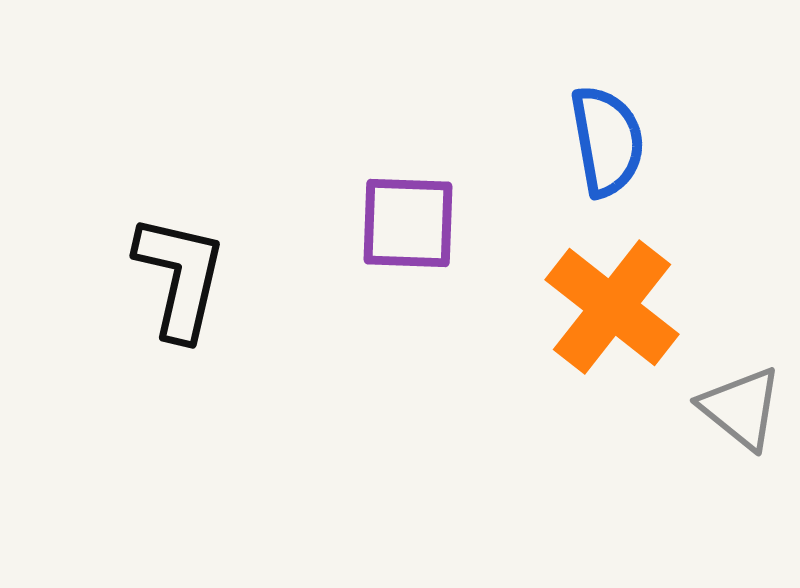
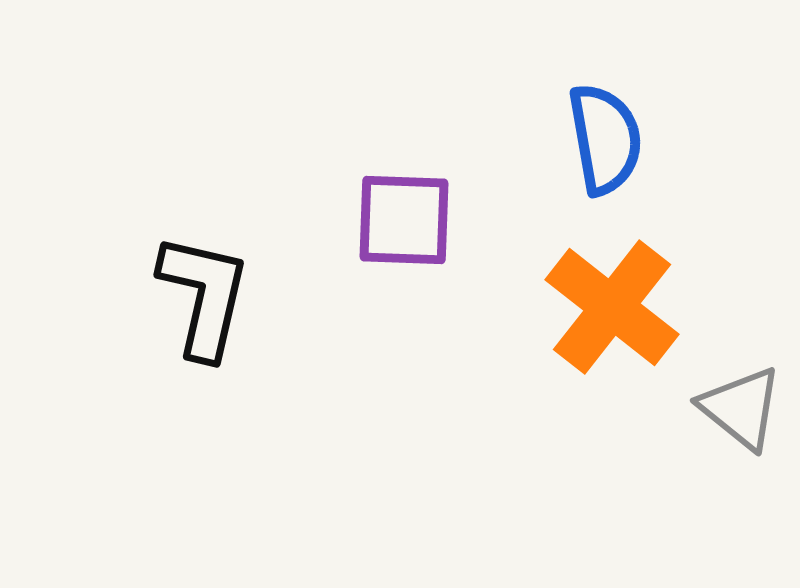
blue semicircle: moved 2 px left, 2 px up
purple square: moved 4 px left, 3 px up
black L-shape: moved 24 px right, 19 px down
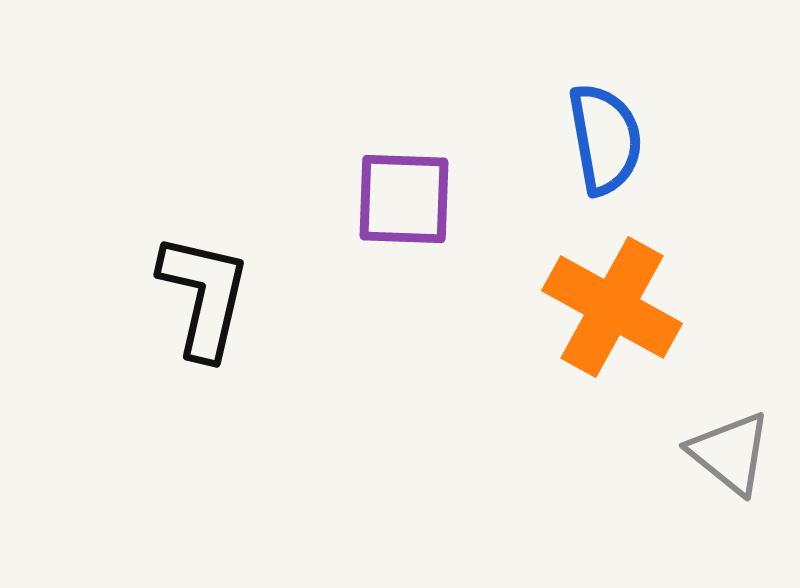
purple square: moved 21 px up
orange cross: rotated 9 degrees counterclockwise
gray triangle: moved 11 px left, 45 px down
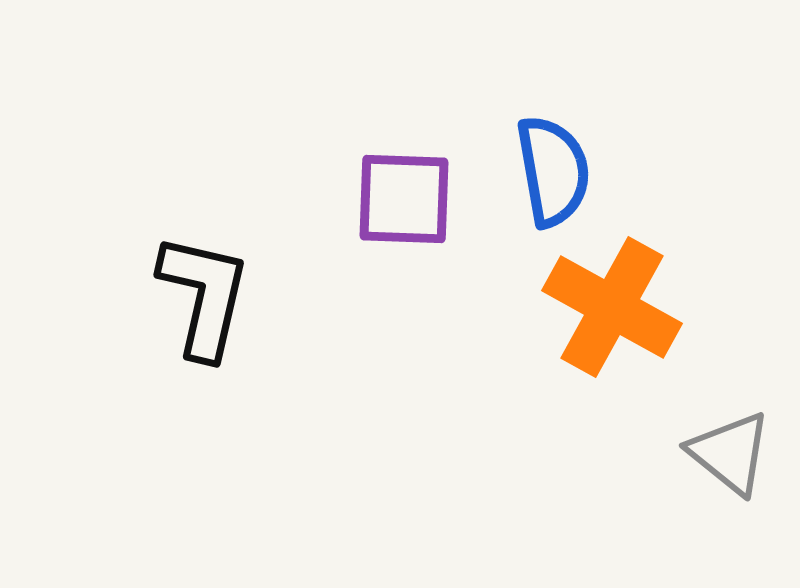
blue semicircle: moved 52 px left, 32 px down
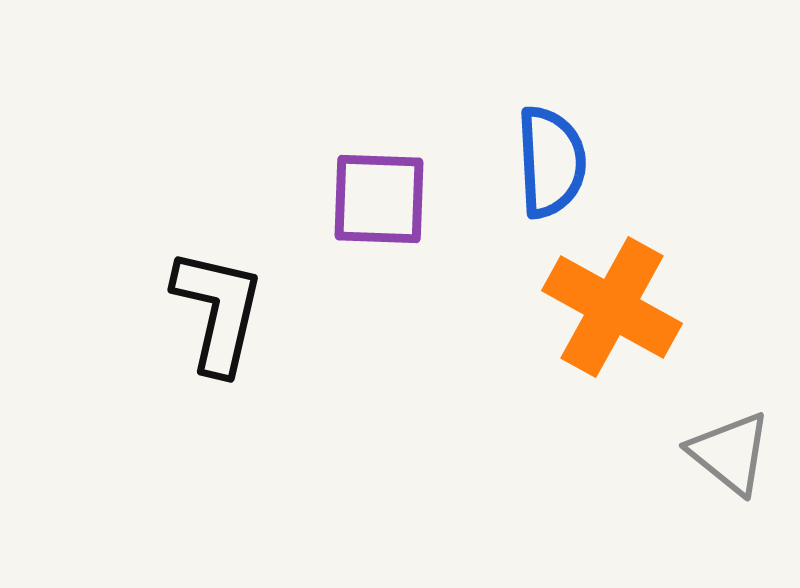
blue semicircle: moved 2 px left, 9 px up; rotated 7 degrees clockwise
purple square: moved 25 px left
black L-shape: moved 14 px right, 15 px down
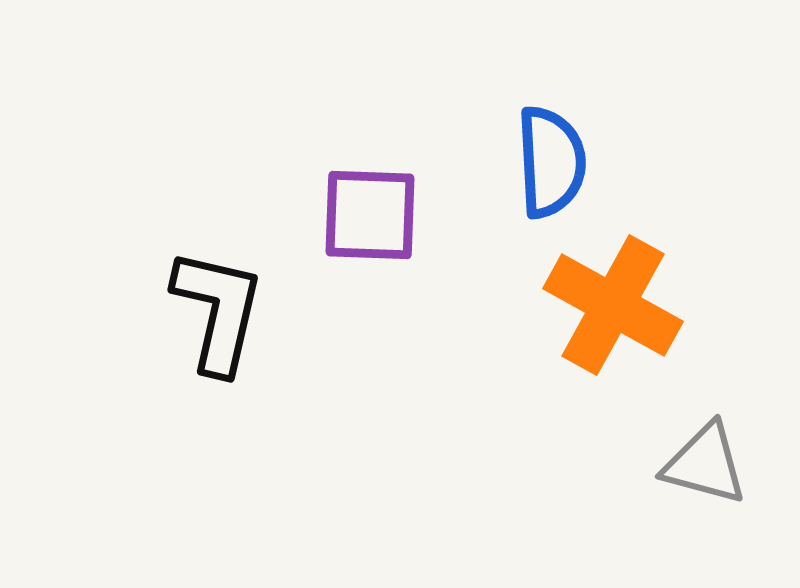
purple square: moved 9 px left, 16 px down
orange cross: moved 1 px right, 2 px up
gray triangle: moved 25 px left, 11 px down; rotated 24 degrees counterclockwise
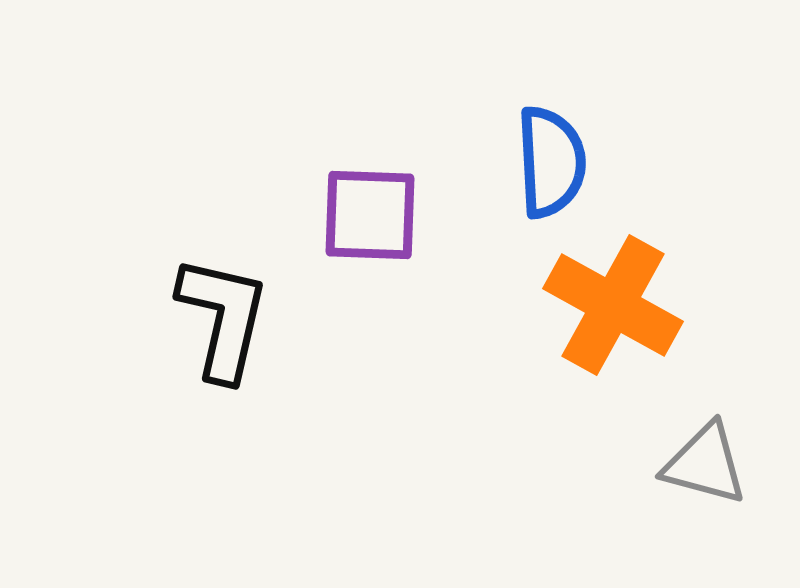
black L-shape: moved 5 px right, 7 px down
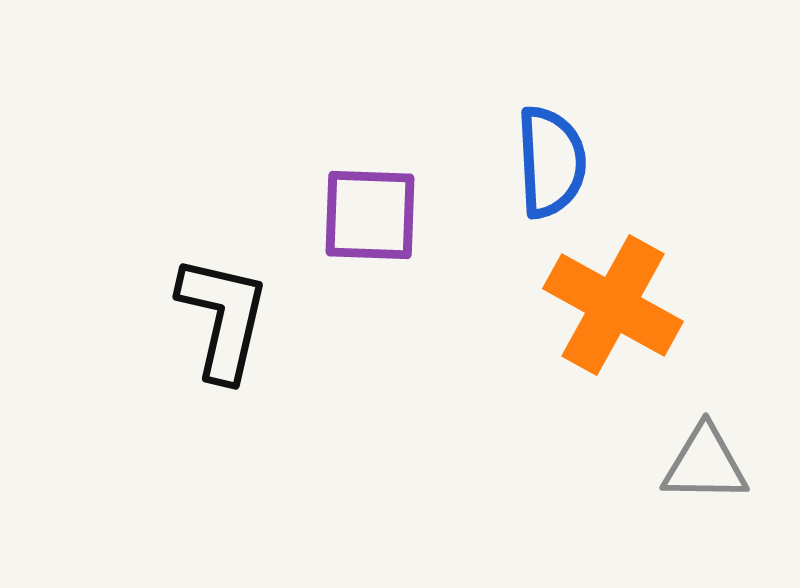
gray triangle: rotated 14 degrees counterclockwise
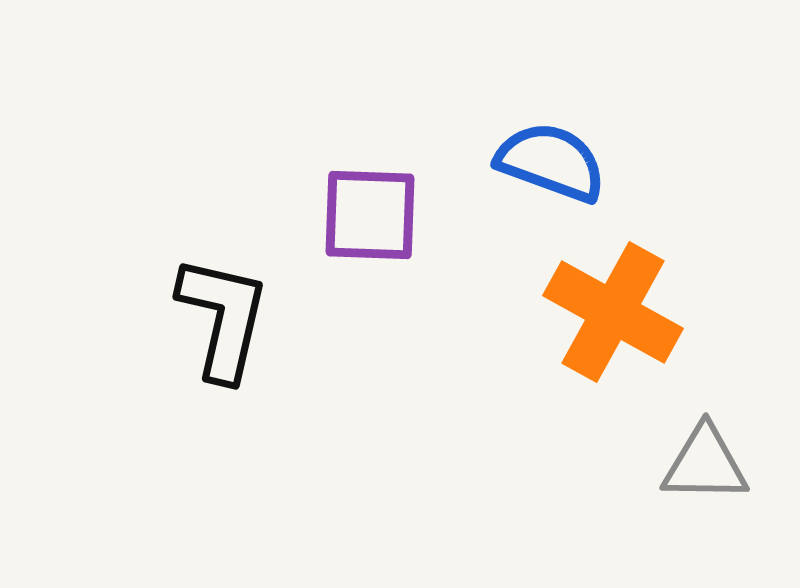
blue semicircle: rotated 67 degrees counterclockwise
orange cross: moved 7 px down
